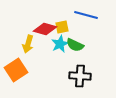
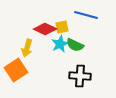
red diamond: rotated 10 degrees clockwise
yellow arrow: moved 1 px left, 4 px down
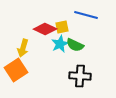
yellow arrow: moved 4 px left
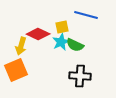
red diamond: moved 7 px left, 5 px down
cyan star: moved 1 px right, 2 px up
yellow arrow: moved 2 px left, 2 px up
orange square: rotated 10 degrees clockwise
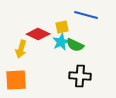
yellow arrow: moved 3 px down
orange square: moved 10 px down; rotated 20 degrees clockwise
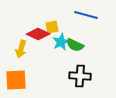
yellow square: moved 10 px left
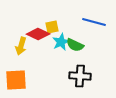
blue line: moved 8 px right, 7 px down
yellow arrow: moved 3 px up
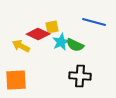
yellow arrow: rotated 102 degrees clockwise
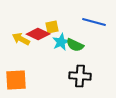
yellow arrow: moved 7 px up
